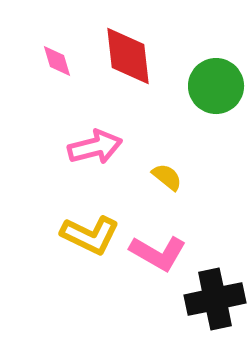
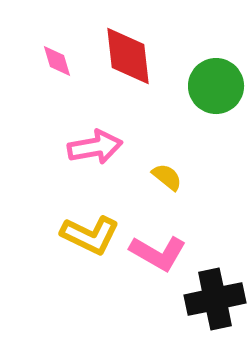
pink arrow: rotated 4 degrees clockwise
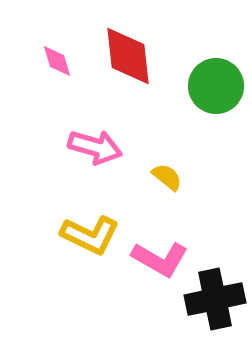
pink arrow: rotated 26 degrees clockwise
pink L-shape: moved 2 px right, 6 px down
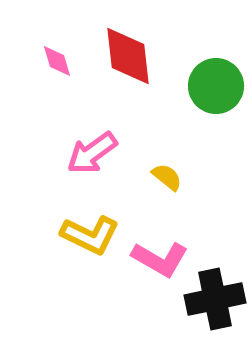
pink arrow: moved 3 px left, 6 px down; rotated 128 degrees clockwise
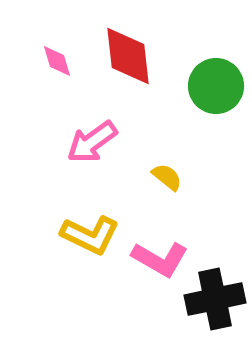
pink arrow: moved 11 px up
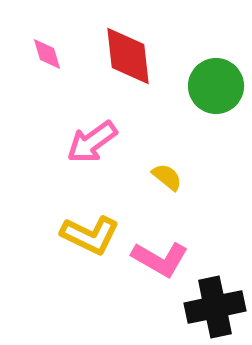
pink diamond: moved 10 px left, 7 px up
black cross: moved 8 px down
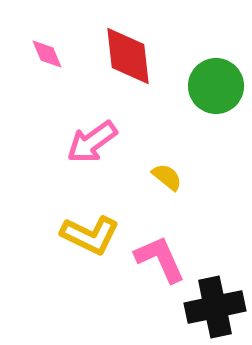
pink diamond: rotated 6 degrees counterclockwise
pink L-shape: rotated 144 degrees counterclockwise
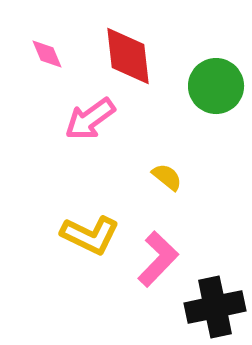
pink arrow: moved 2 px left, 23 px up
pink L-shape: moved 2 px left; rotated 68 degrees clockwise
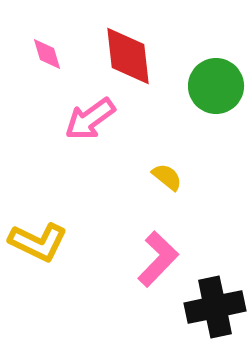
pink diamond: rotated 6 degrees clockwise
yellow L-shape: moved 52 px left, 7 px down
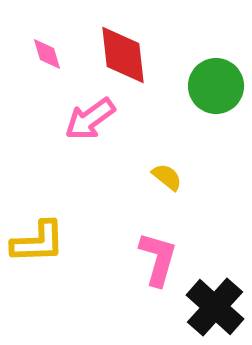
red diamond: moved 5 px left, 1 px up
yellow L-shape: rotated 28 degrees counterclockwise
pink L-shape: rotated 28 degrees counterclockwise
black cross: rotated 36 degrees counterclockwise
